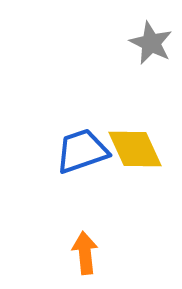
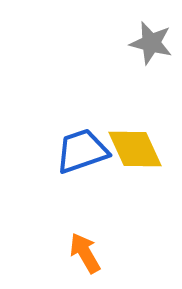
gray star: rotated 12 degrees counterclockwise
orange arrow: rotated 24 degrees counterclockwise
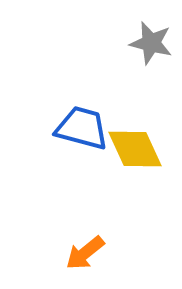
blue trapezoid: moved 23 px up; rotated 34 degrees clockwise
orange arrow: rotated 99 degrees counterclockwise
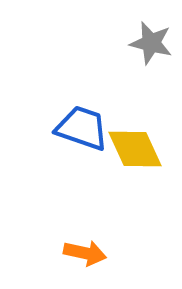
blue trapezoid: rotated 4 degrees clockwise
orange arrow: rotated 129 degrees counterclockwise
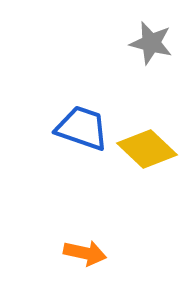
yellow diamond: moved 12 px right; rotated 22 degrees counterclockwise
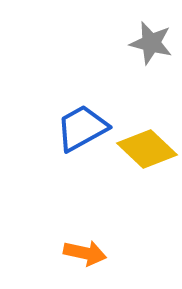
blue trapezoid: rotated 48 degrees counterclockwise
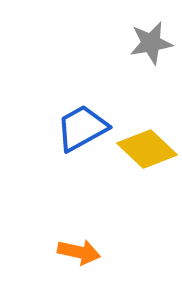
gray star: rotated 24 degrees counterclockwise
orange arrow: moved 6 px left, 1 px up
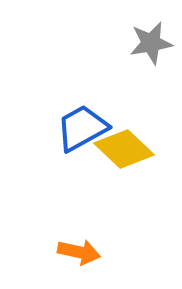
yellow diamond: moved 23 px left
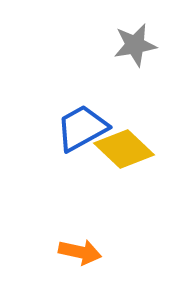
gray star: moved 16 px left, 2 px down
orange arrow: moved 1 px right
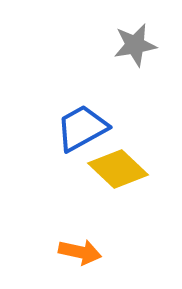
yellow diamond: moved 6 px left, 20 px down
